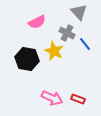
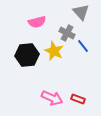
gray triangle: moved 2 px right
pink semicircle: rotated 12 degrees clockwise
blue line: moved 2 px left, 2 px down
black hexagon: moved 4 px up; rotated 15 degrees counterclockwise
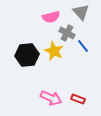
pink semicircle: moved 14 px right, 5 px up
pink arrow: moved 1 px left
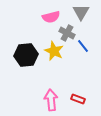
gray triangle: rotated 12 degrees clockwise
black hexagon: moved 1 px left
pink arrow: moved 2 px down; rotated 120 degrees counterclockwise
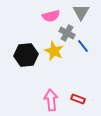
pink semicircle: moved 1 px up
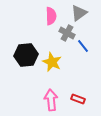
gray triangle: moved 2 px left, 1 px down; rotated 24 degrees clockwise
pink semicircle: rotated 78 degrees counterclockwise
yellow star: moved 2 px left, 11 px down
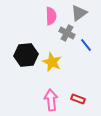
blue line: moved 3 px right, 1 px up
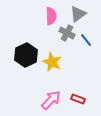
gray triangle: moved 1 px left, 1 px down
blue line: moved 5 px up
black hexagon: rotated 20 degrees counterclockwise
pink arrow: rotated 50 degrees clockwise
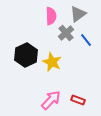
gray cross: moved 1 px left; rotated 21 degrees clockwise
red rectangle: moved 1 px down
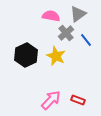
pink semicircle: rotated 78 degrees counterclockwise
yellow star: moved 4 px right, 6 px up
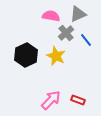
gray triangle: rotated 12 degrees clockwise
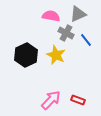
gray cross: rotated 21 degrees counterclockwise
yellow star: moved 1 px up
